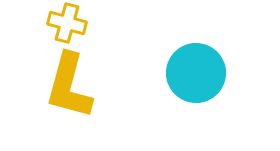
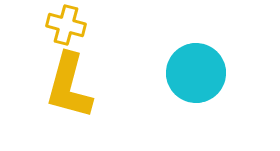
yellow cross: moved 1 px left, 2 px down
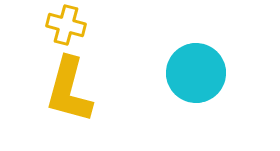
yellow L-shape: moved 4 px down
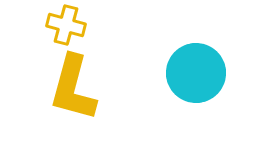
yellow L-shape: moved 4 px right, 2 px up
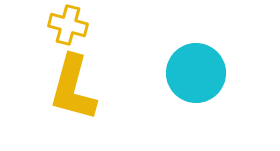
yellow cross: moved 2 px right
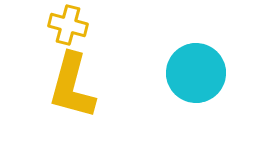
yellow L-shape: moved 1 px left, 2 px up
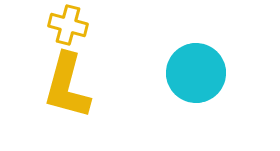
yellow L-shape: moved 5 px left
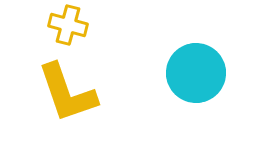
yellow L-shape: moved 7 px down; rotated 34 degrees counterclockwise
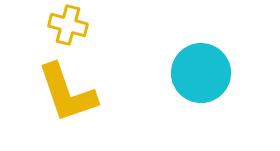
cyan circle: moved 5 px right
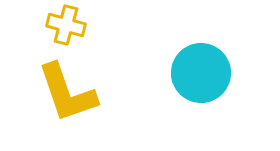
yellow cross: moved 2 px left
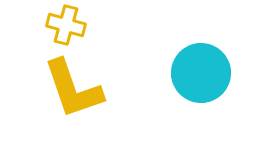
yellow L-shape: moved 6 px right, 4 px up
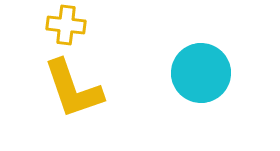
yellow cross: rotated 9 degrees counterclockwise
